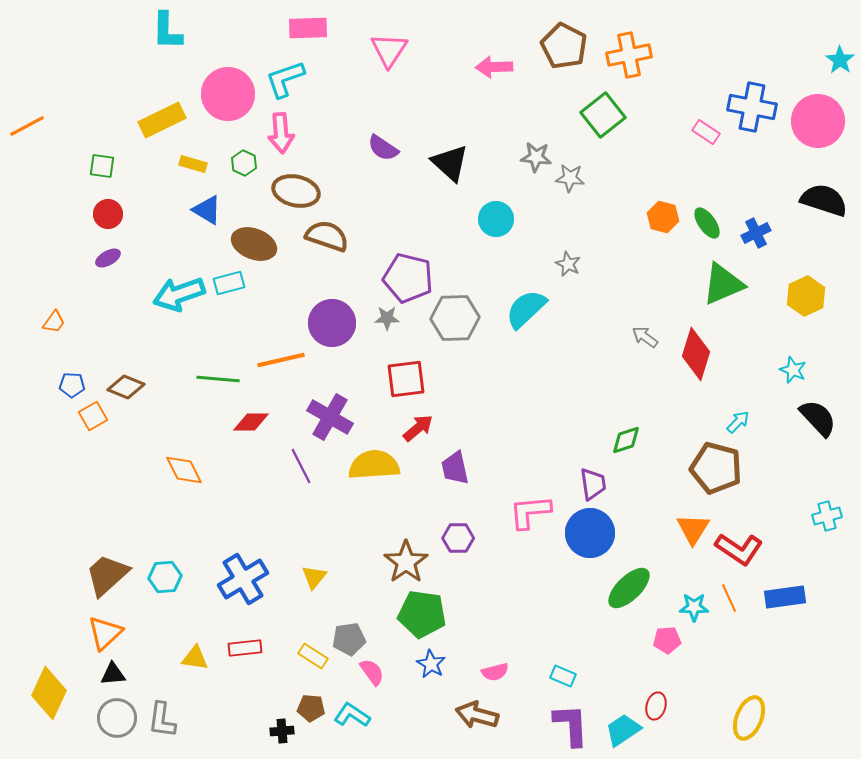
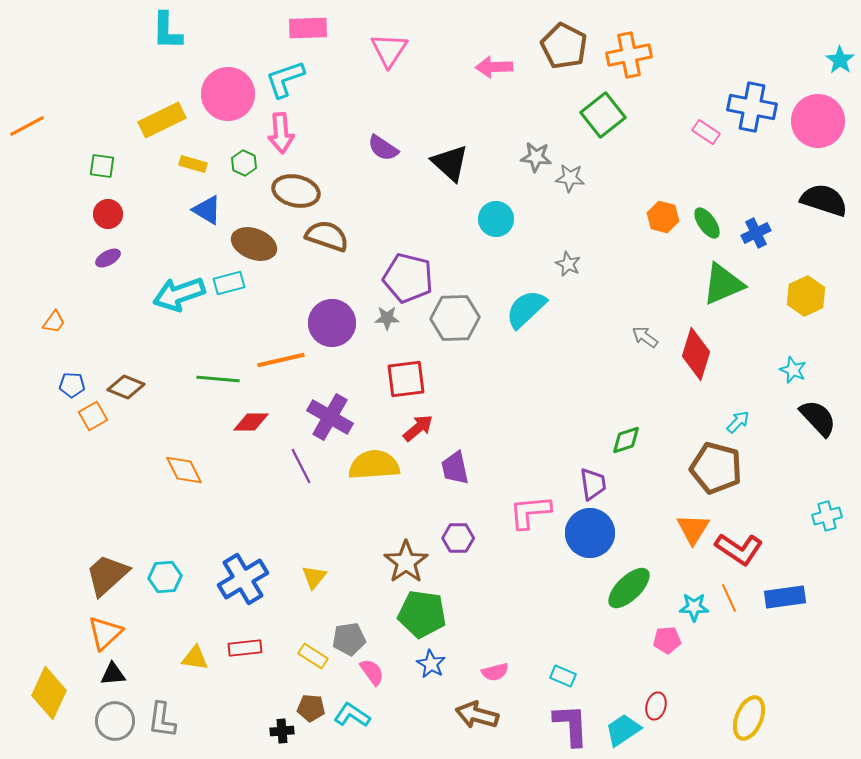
gray circle at (117, 718): moved 2 px left, 3 px down
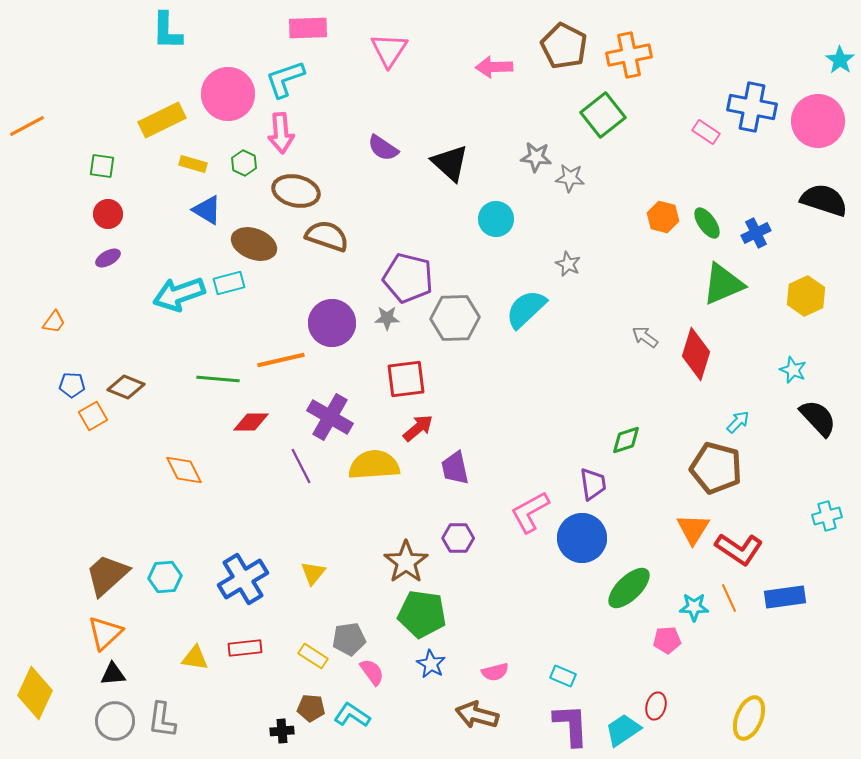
pink L-shape at (530, 512): rotated 24 degrees counterclockwise
blue circle at (590, 533): moved 8 px left, 5 px down
yellow triangle at (314, 577): moved 1 px left, 4 px up
yellow diamond at (49, 693): moved 14 px left
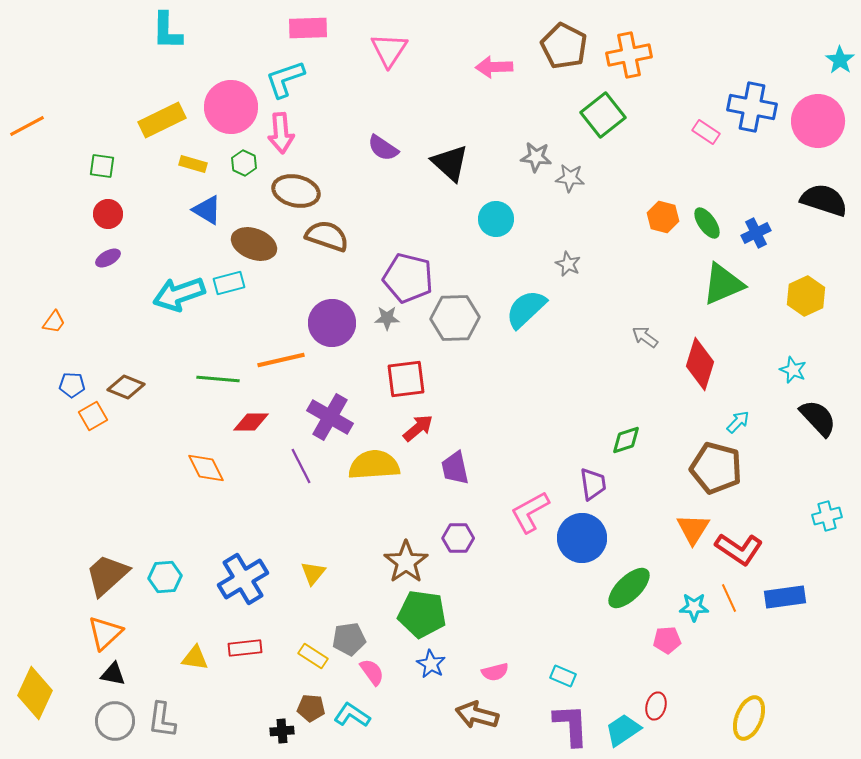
pink circle at (228, 94): moved 3 px right, 13 px down
red diamond at (696, 354): moved 4 px right, 10 px down
orange diamond at (184, 470): moved 22 px right, 2 px up
black triangle at (113, 674): rotated 16 degrees clockwise
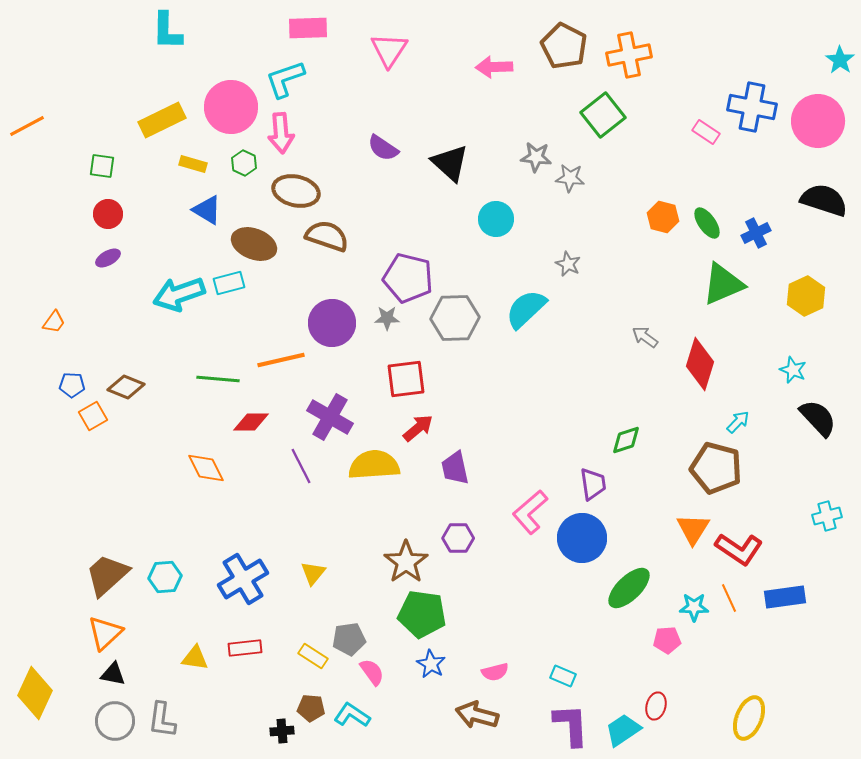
pink L-shape at (530, 512): rotated 12 degrees counterclockwise
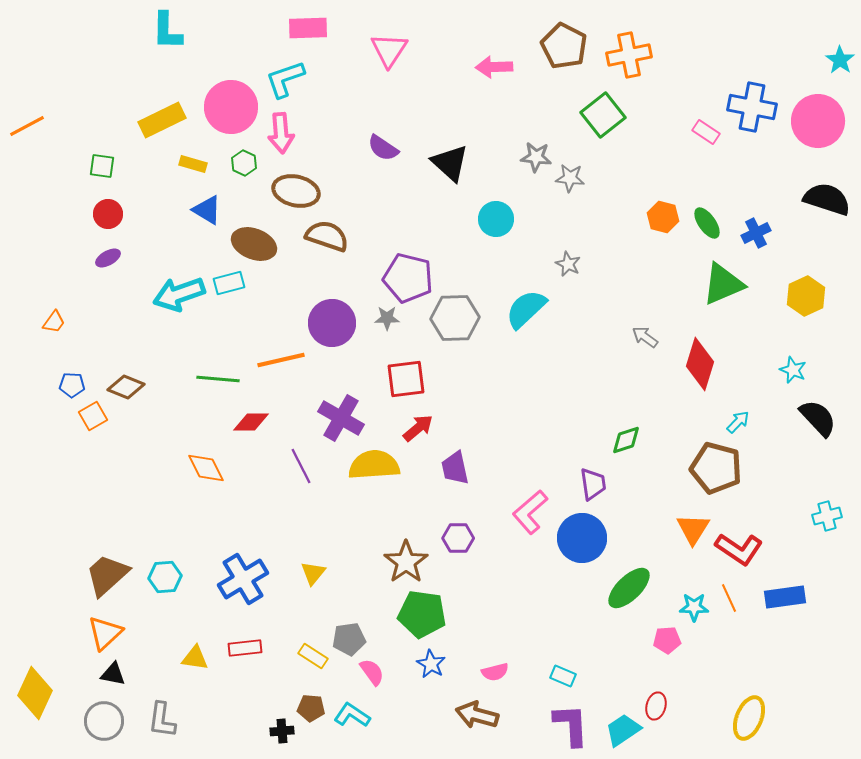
black semicircle at (824, 200): moved 3 px right, 1 px up
purple cross at (330, 417): moved 11 px right, 1 px down
gray circle at (115, 721): moved 11 px left
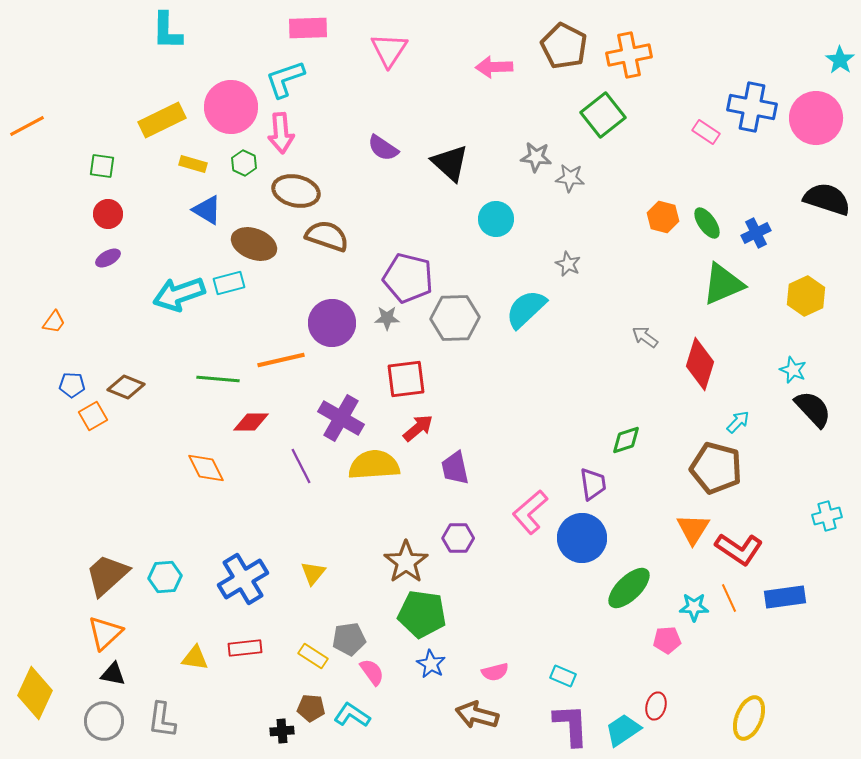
pink circle at (818, 121): moved 2 px left, 3 px up
black semicircle at (818, 418): moved 5 px left, 9 px up
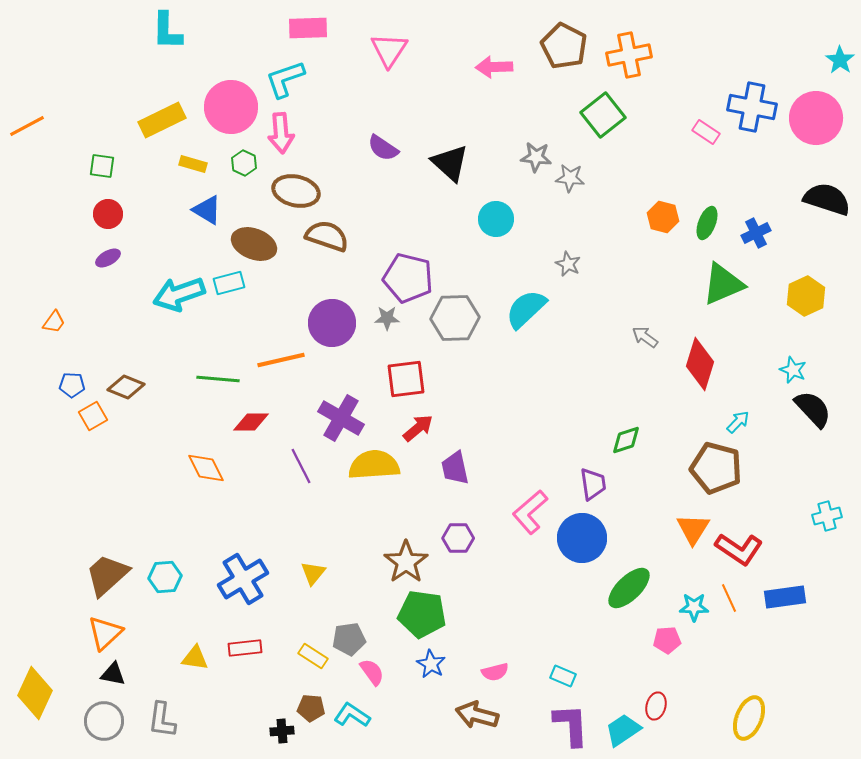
green ellipse at (707, 223): rotated 56 degrees clockwise
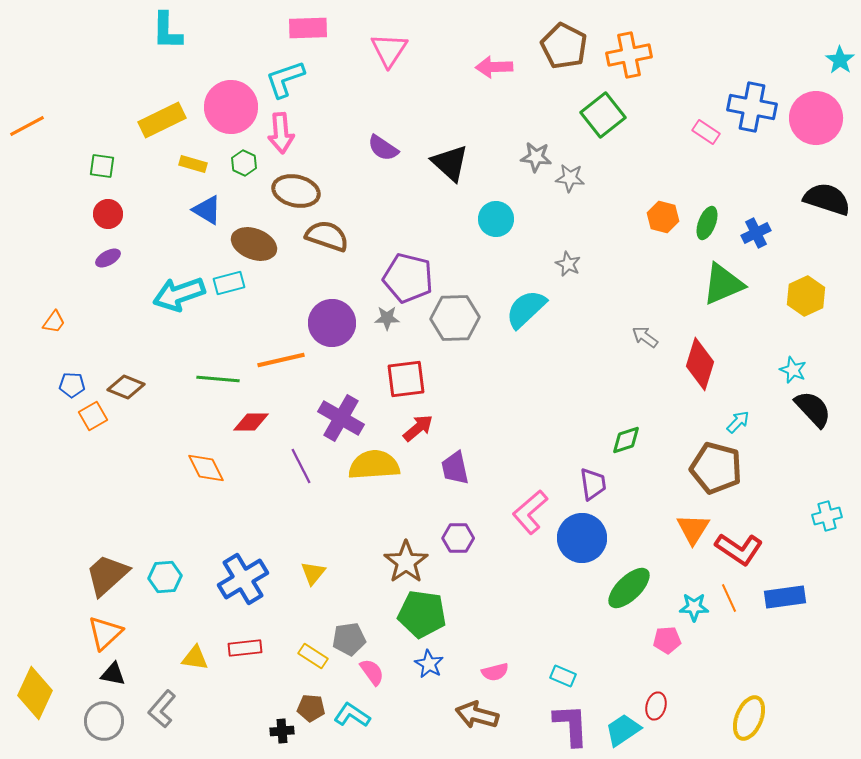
blue star at (431, 664): moved 2 px left
gray L-shape at (162, 720): moved 11 px up; rotated 33 degrees clockwise
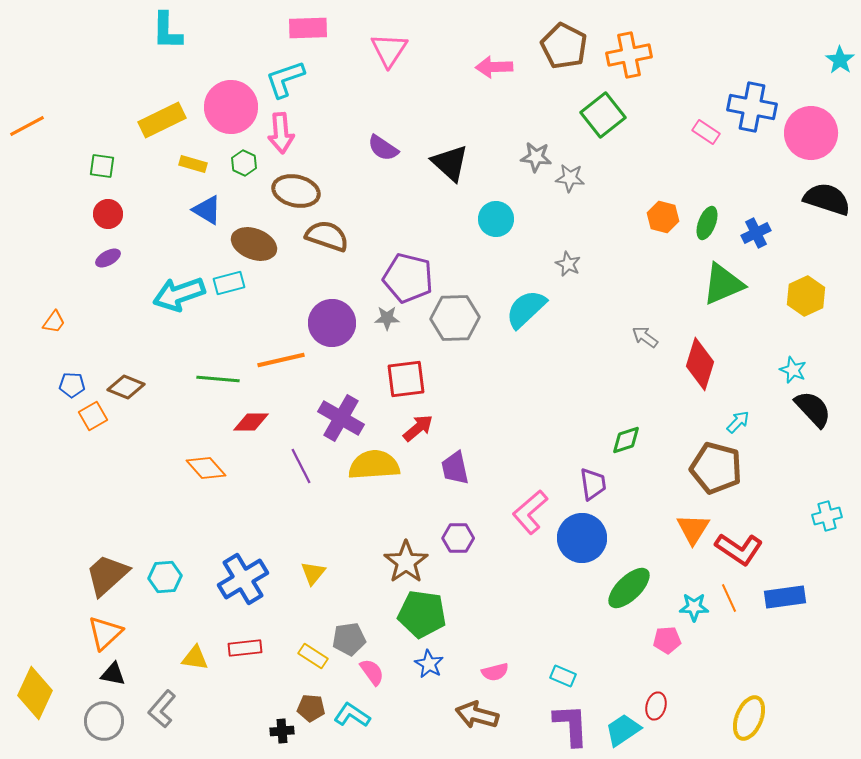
pink circle at (816, 118): moved 5 px left, 15 px down
orange diamond at (206, 468): rotated 15 degrees counterclockwise
